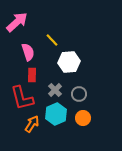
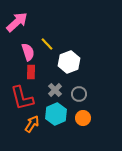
yellow line: moved 5 px left, 4 px down
white hexagon: rotated 15 degrees counterclockwise
red rectangle: moved 1 px left, 3 px up
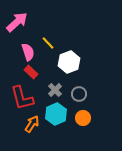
yellow line: moved 1 px right, 1 px up
red rectangle: rotated 48 degrees counterclockwise
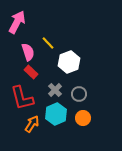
pink arrow: rotated 20 degrees counterclockwise
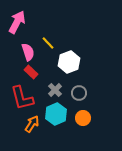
gray circle: moved 1 px up
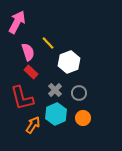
orange arrow: moved 1 px right, 1 px down
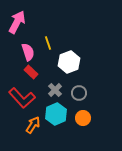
yellow line: rotated 24 degrees clockwise
red L-shape: rotated 28 degrees counterclockwise
